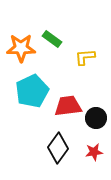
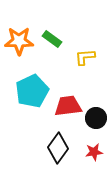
orange star: moved 2 px left, 7 px up
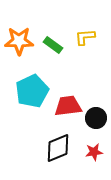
green rectangle: moved 1 px right, 6 px down
yellow L-shape: moved 20 px up
black diamond: rotated 32 degrees clockwise
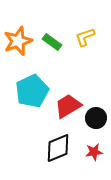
yellow L-shape: rotated 15 degrees counterclockwise
orange star: moved 1 px left; rotated 20 degrees counterclockwise
green rectangle: moved 1 px left, 3 px up
red trapezoid: rotated 24 degrees counterclockwise
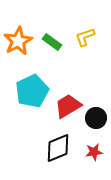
orange star: rotated 8 degrees counterclockwise
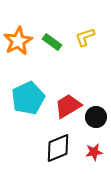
cyan pentagon: moved 4 px left, 7 px down
black circle: moved 1 px up
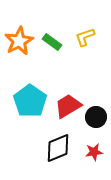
orange star: moved 1 px right
cyan pentagon: moved 2 px right, 3 px down; rotated 12 degrees counterclockwise
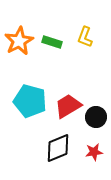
yellow L-shape: rotated 50 degrees counterclockwise
green rectangle: rotated 18 degrees counterclockwise
cyan pentagon: rotated 20 degrees counterclockwise
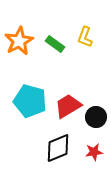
green rectangle: moved 3 px right, 2 px down; rotated 18 degrees clockwise
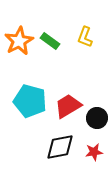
green rectangle: moved 5 px left, 3 px up
black circle: moved 1 px right, 1 px down
black diamond: moved 2 px right, 1 px up; rotated 12 degrees clockwise
